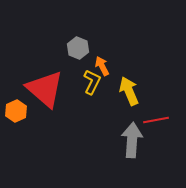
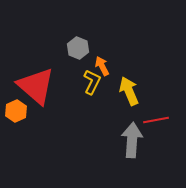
red triangle: moved 9 px left, 3 px up
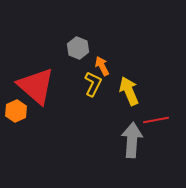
yellow L-shape: moved 1 px right, 2 px down
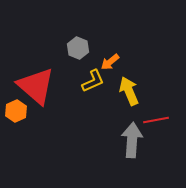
orange arrow: moved 8 px right, 4 px up; rotated 102 degrees counterclockwise
yellow L-shape: moved 3 px up; rotated 40 degrees clockwise
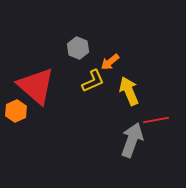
gray arrow: rotated 16 degrees clockwise
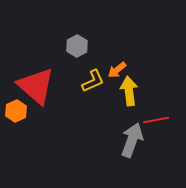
gray hexagon: moved 1 px left, 2 px up; rotated 10 degrees clockwise
orange arrow: moved 7 px right, 8 px down
yellow arrow: rotated 16 degrees clockwise
